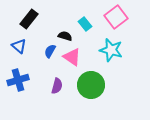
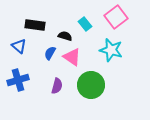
black rectangle: moved 6 px right, 6 px down; rotated 60 degrees clockwise
blue semicircle: moved 2 px down
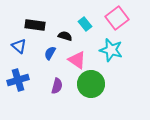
pink square: moved 1 px right, 1 px down
pink triangle: moved 5 px right, 3 px down
green circle: moved 1 px up
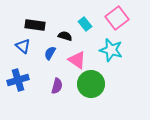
blue triangle: moved 4 px right
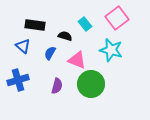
pink triangle: rotated 12 degrees counterclockwise
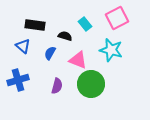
pink square: rotated 10 degrees clockwise
pink triangle: moved 1 px right
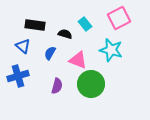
pink square: moved 2 px right
black semicircle: moved 2 px up
blue cross: moved 4 px up
